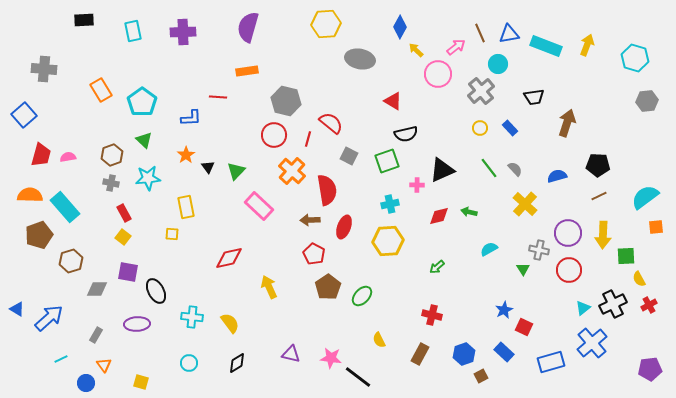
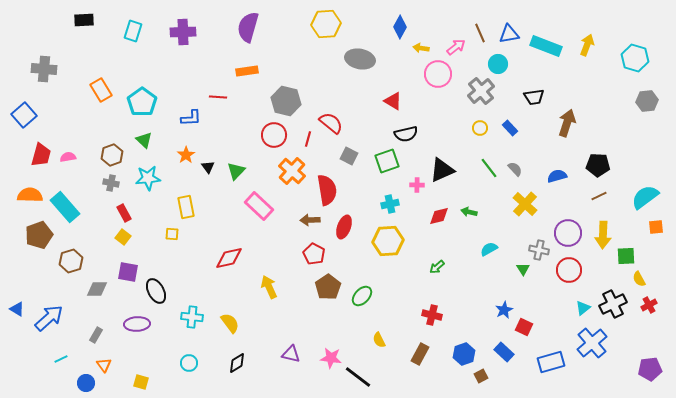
cyan rectangle at (133, 31): rotated 30 degrees clockwise
yellow arrow at (416, 50): moved 5 px right, 2 px up; rotated 35 degrees counterclockwise
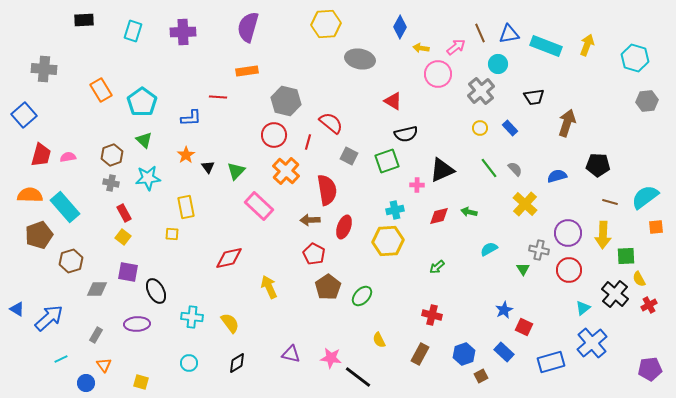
red line at (308, 139): moved 3 px down
orange cross at (292, 171): moved 6 px left
brown line at (599, 196): moved 11 px right, 6 px down; rotated 42 degrees clockwise
cyan cross at (390, 204): moved 5 px right, 6 px down
black cross at (613, 304): moved 2 px right, 10 px up; rotated 24 degrees counterclockwise
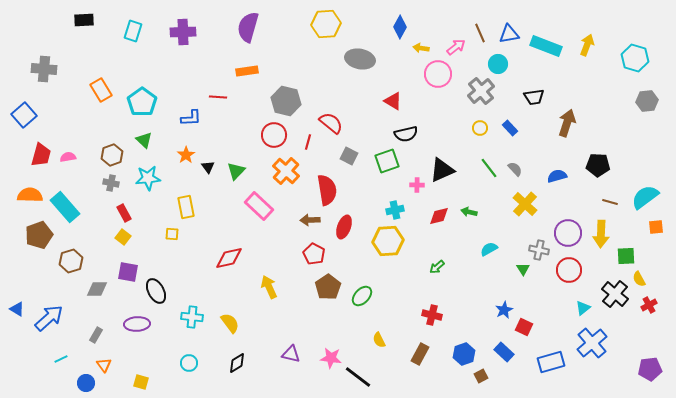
yellow arrow at (603, 235): moved 2 px left, 1 px up
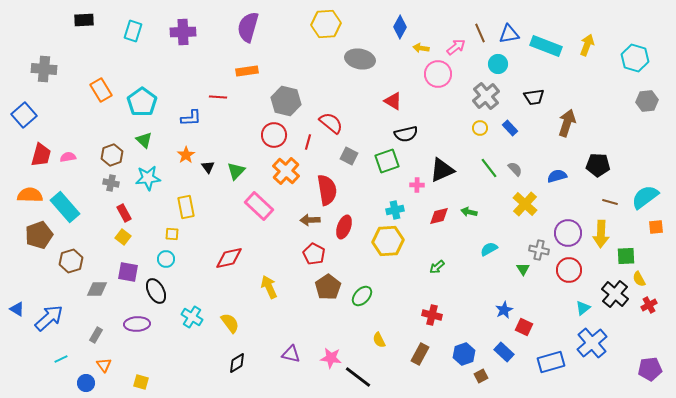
gray cross at (481, 91): moved 5 px right, 5 px down
cyan cross at (192, 317): rotated 25 degrees clockwise
cyan circle at (189, 363): moved 23 px left, 104 px up
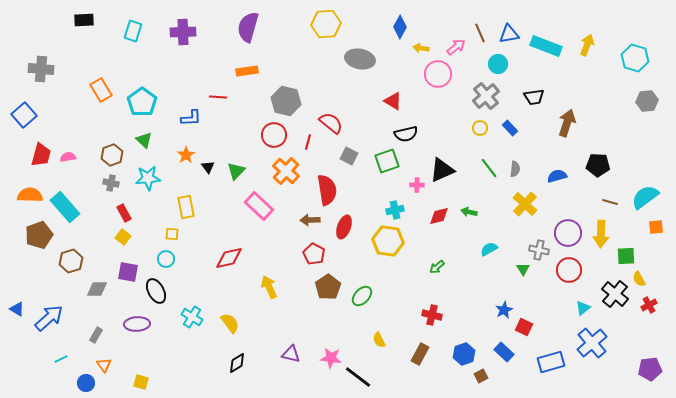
gray cross at (44, 69): moved 3 px left
gray semicircle at (515, 169): rotated 49 degrees clockwise
yellow hexagon at (388, 241): rotated 12 degrees clockwise
